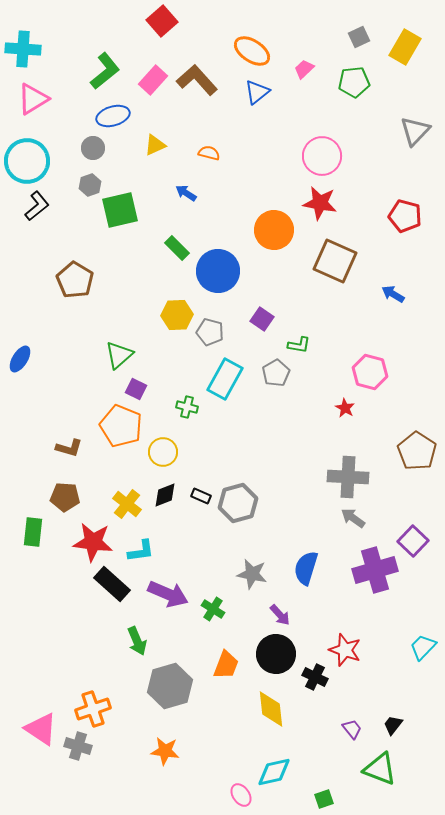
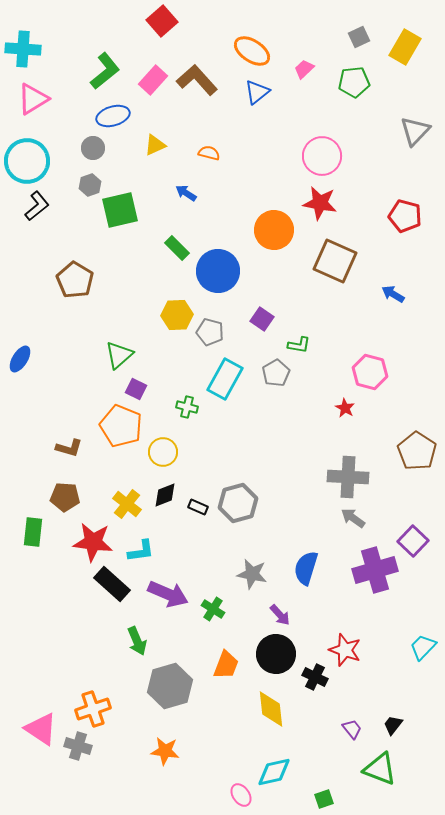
black rectangle at (201, 496): moved 3 px left, 11 px down
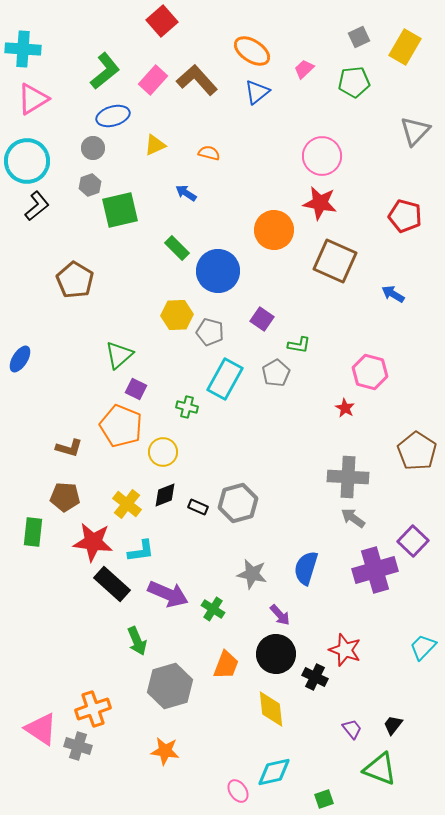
pink ellipse at (241, 795): moved 3 px left, 4 px up
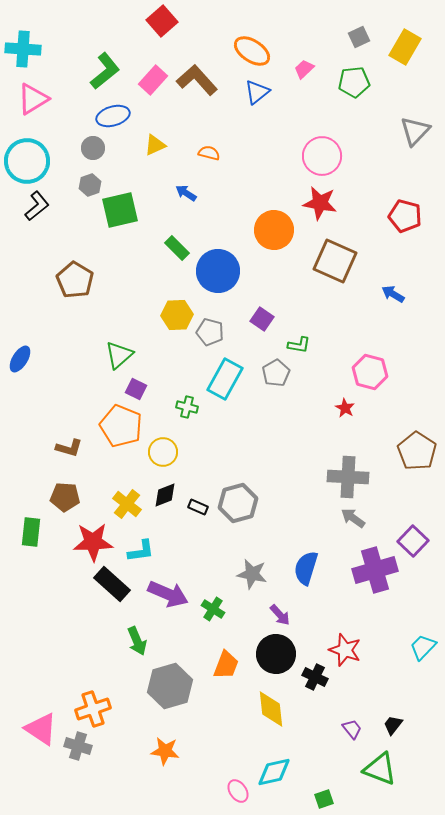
green rectangle at (33, 532): moved 2 px left
red star at (93, 542): rotated 9 degrees counterclockwise
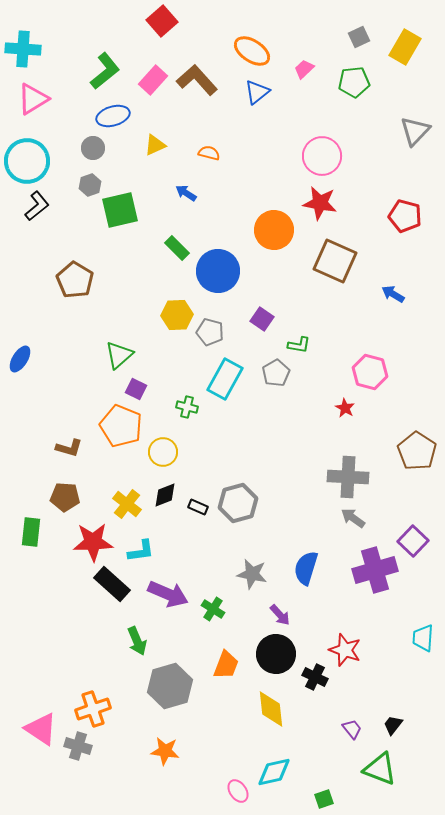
cyan trapezoid at (423, 647): moved 9 px up; rotated 40 degrees counterclockwise
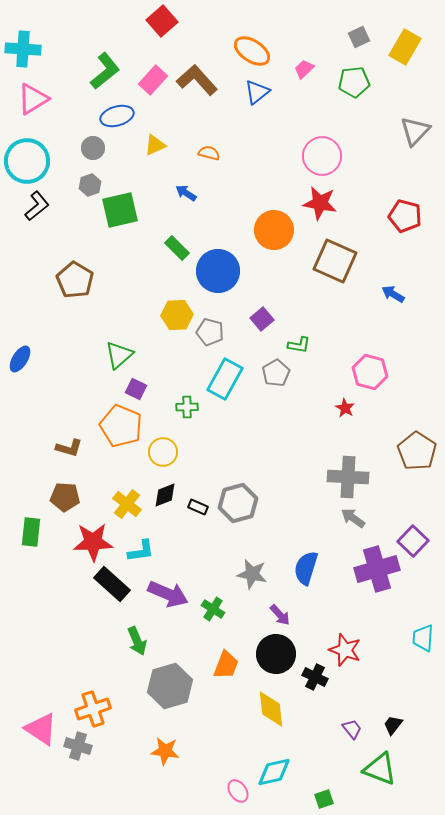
blue ellipse at (113, 116): moved 4 px right
purple square at (262, 319): rotated 15 degrees clockwise
green cross at (187, 407): rotated 15 degrees counterclockwise
purple cross at (375, 570): moved 2 px right, 1 px up
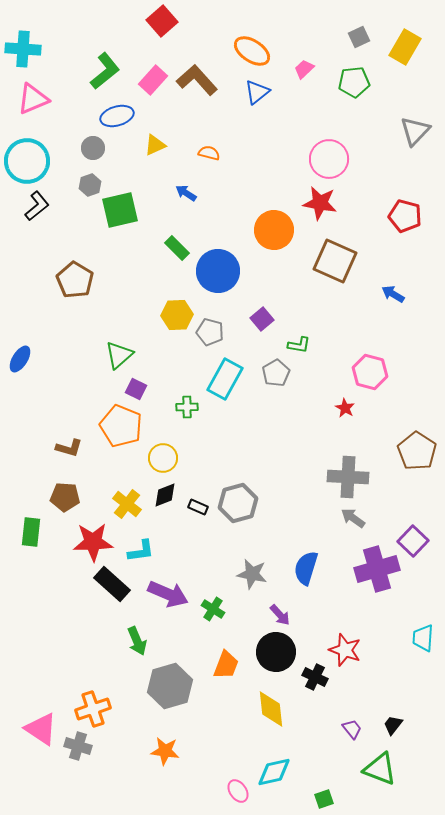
pink triangle at (33, 99): rotated 8 degrees clockwise
pink circle at (322, 156): moved 7 px right, 3 px down
yellow circle at (163, 452): moved 6 px down
black circle at (276, 654): moved 2 px up
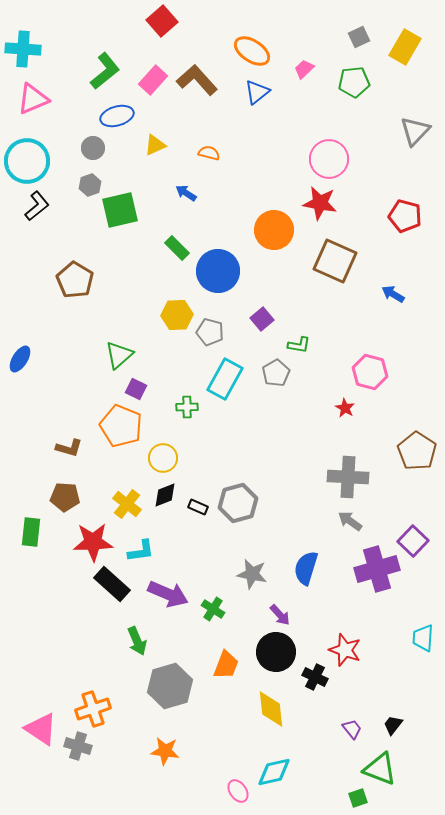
gray arrow at (353, 518): moved 3 px left, 3 px down
green square at (324, 799): moved 34 px right, 1 px up
